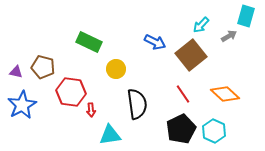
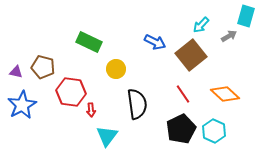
cyan triangle: moved 3 px left, 1 px down; rotated 45 degrees counterclockwise
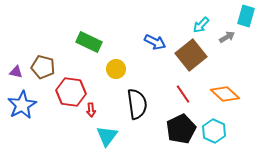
gray arrow: moved 2 px left, 1 px down
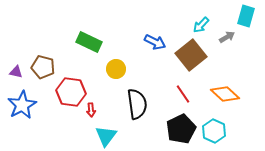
cyan triangle: moved 1 px left
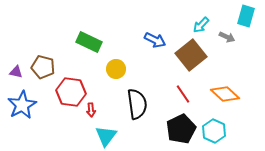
gray arrow: rotated 56 degrees clockwise
blue arrow: moved 2 px up
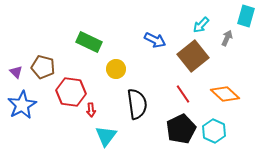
gray arrow: moved 1 px down; rotated 91 degrees counterclockwise
brown square: moved 2 px right, 1 px down
purple triangle: rotated 32 degrees clockwise
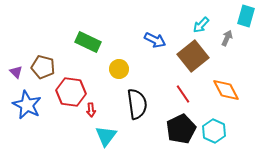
green rectangle: moved 1 px left
yellow circle: moved 3 px right
orange diamond: moved 1 px right, 4 px up; rotated 20 degrees clockwise
blue star: moved 5 px right; rotated 16 degrees counterclockwise
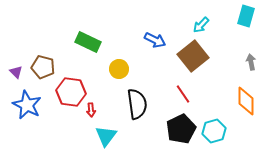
gray arrow: moved 24 px right, 24 px down; rotated 35 degrees counterclockwise
orange diamond: moved 20 px right, 11 px down; rotated 28 degrees clockwise
cyan hexagon: rotated 20 degrees clockwise
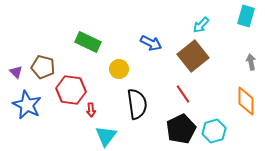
blue arrow: moved 4 px left, 3 px down
red hexagon: moved 2 px up
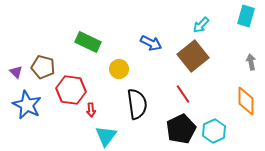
cyan hexagon: rotated 10 degrees counterclockwise
